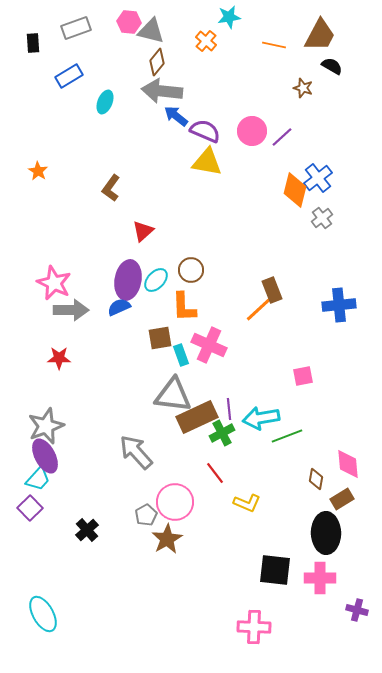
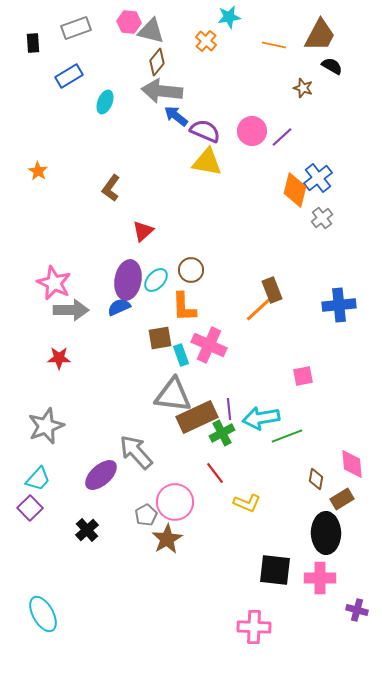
purple ellipse at (45, 456): moved 56 px right, 19 px down; rotated 76 degrees clockwise
pink diamond at (348, 464): moved 4 px right
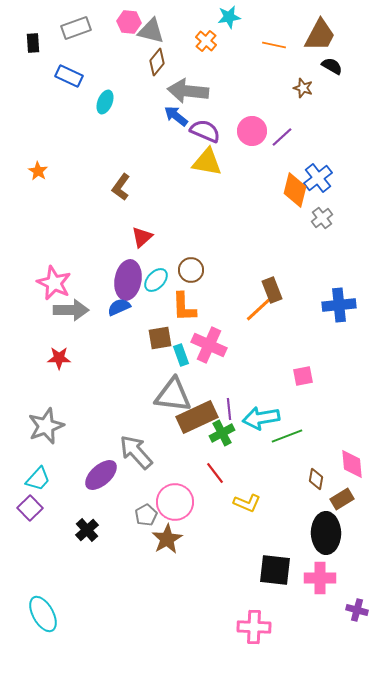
blue rectangle at (69, 76): rotated 56 degrees clockwise
gray arrow at (162, 91): moved 26 px right
brown L-shape at (111, 188): moved 10 px right, 1 px up
red triangle at (143, 231): moved 1 px left, 6 px down
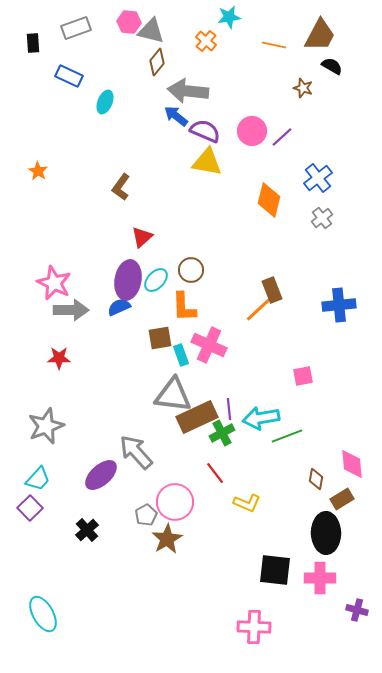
orange diamond at (295, 190): moved 26 px left, 10 px down
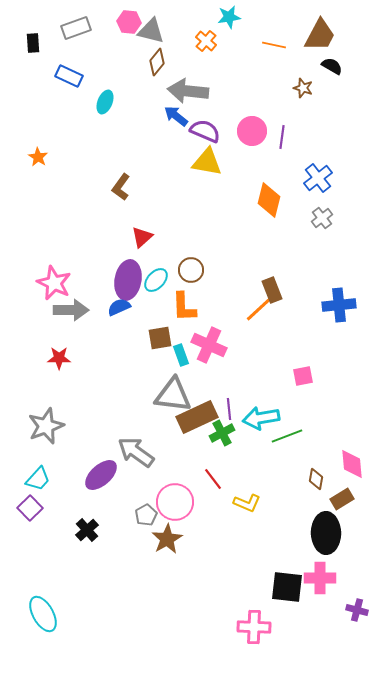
purple line at (282, 137): rotated 40 degrees counterclockwise
orange star at (38, 171): moved 14 px up
gray arrow at (136, 452): rotated 12 degrees counterclockwise
red line at (215, 473): moved 2 px left, 6 px down
black square at (275, 570): moved 12 px right, 17 px down
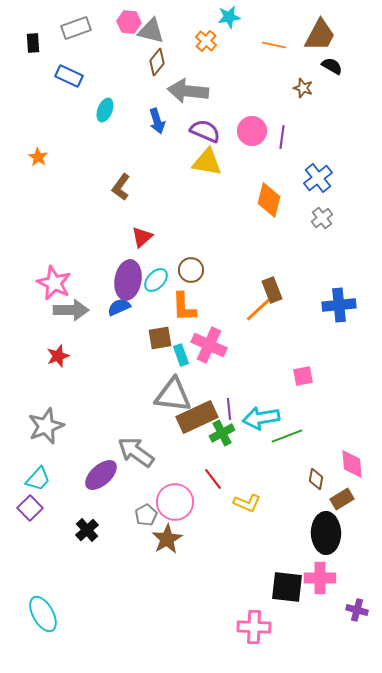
cyan ellipse at (105, 102): moved 8 px down
blue arrow at (176, 116): moved 19 px left, 5 px down; rotated 145 degrees counterclockwise
red star at (59, 358): moved 1 px left, 2 px up; rotated 20 degrees counterclockwise
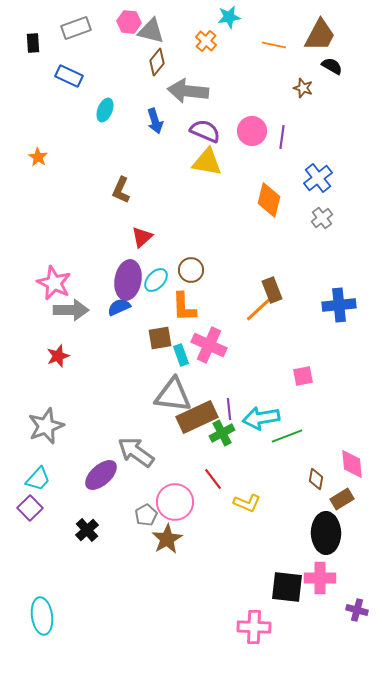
blue arrow at (157, 121): moved 2 px left
brown L-shape at (121, 187): moved 3 px down; rotated 12 degrees counterclockwise
cyan ellipse at (43, 614): moved 1 px left, 2 px down; rotated 21 degrees clockwise
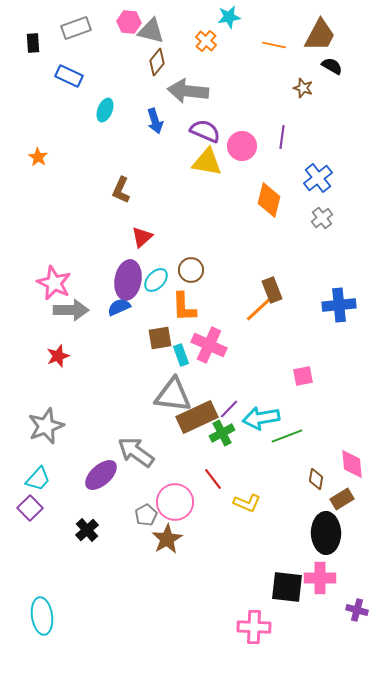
pink circle at (252, 131): moved 10 px left, 15 px down
purple line at (229, 409): rotated 50 degrees clockwise
